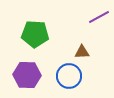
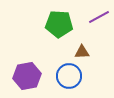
green pentagon: moved 24 px right, 10 px up
purple hexagon: moved 1 px down; rotated 12 degrees counterclockwise
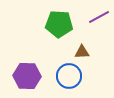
purple hexagon: rotated 12 degrees clockwise
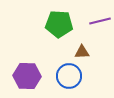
purple line: moved 1 px right, 4 px down; rotated 15 degrees clockwise
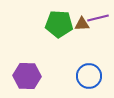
purple line: moved 2 px left, 3 px up
brown triangle: moved 28 px up
blue circle: moved 20 px right
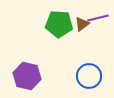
brown triangle: rotated 35 degrees counterclockwise
purple hexagon: rotated 12 degrees clockwise
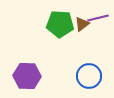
green pentagon: moved 1 px right
purple hexagon: rotated 12 degrees counterclockwise
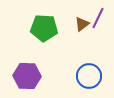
purple line: rotated 50 degrees counterclockwise
green pentagon: moved 16 px left, 4 px down
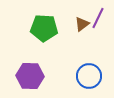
purple hexagon: moved 3 px right
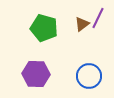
green pentagon: rotated 12 degrees clockwise
purple hexagon: moved 6 px right, 2 px up
